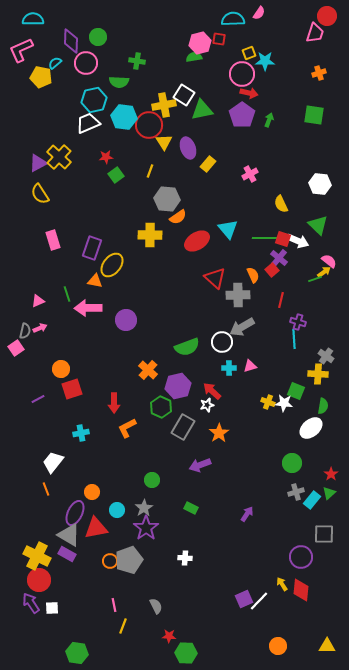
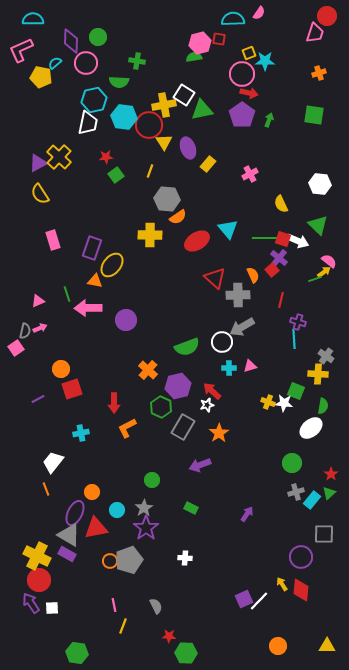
white trapezoid at (88, 123): rotated 125 degrees clockwise
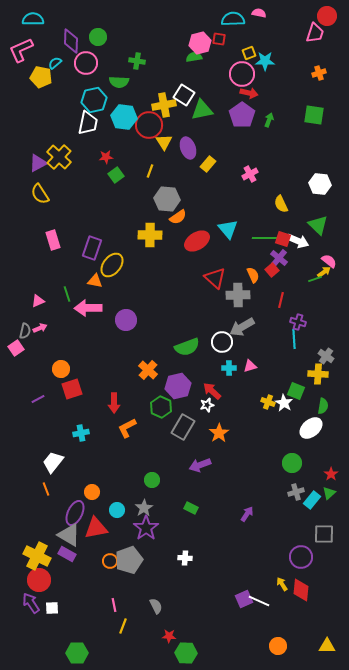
pink semicircle at (259, 13): rotated 112 degrees counterclockwise
white star at (284, 403): rotated 24 degrees clockwise
white line at (259, 601): rotated 70 degrees clockwise
green hexagon at (77, 653): rotated 10 degrees counterclockwise
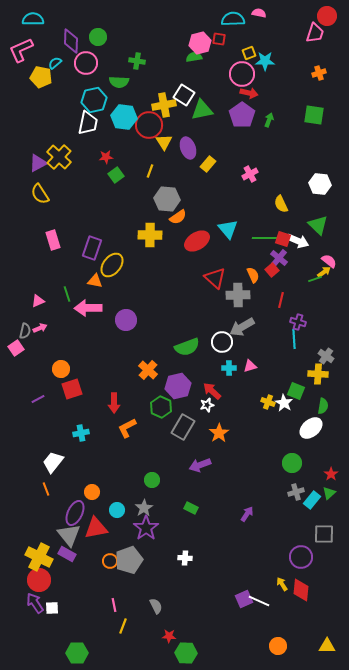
gray triangle at (69, 535): rotated 20 degrees clockwise
yellow cross at (37, 556): moved 2 px right, 1 px down
purple arrow at (31, 603): moved 4 px right
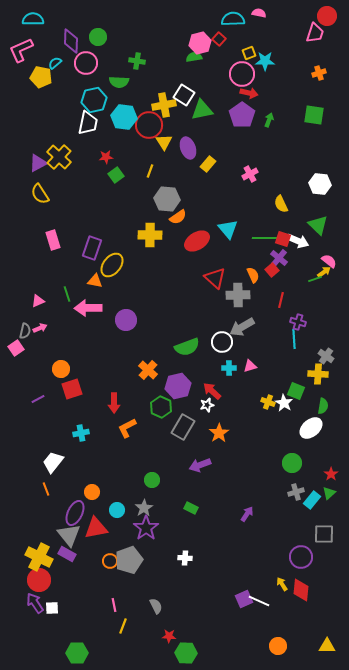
red square at (219, 39): rotated 32 degrees clockwise
